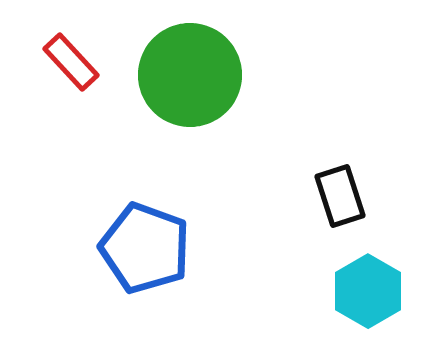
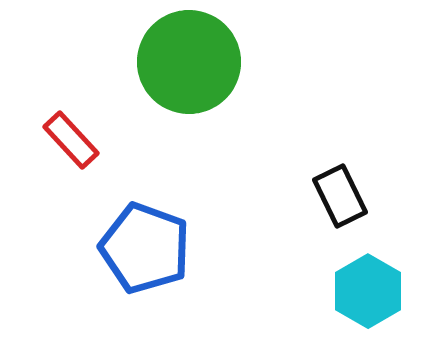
red rectangle: moved 78 px down
green circle: moved 1 px left, 13 px up
black rectangle: rotated 8 degrees counterclockwise
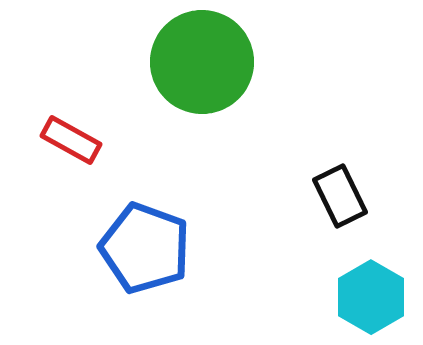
green circle: moved 13 px right
red rectangle: rotated 18 degrees counterclockwise
cyan hexagon: moved 3 px right, 6 px down
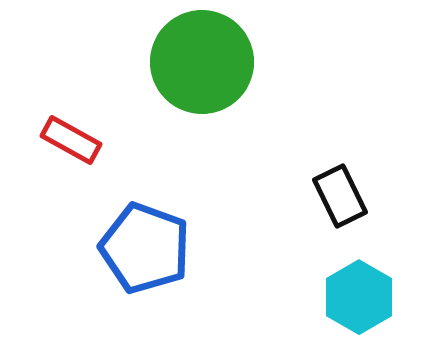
cyan hexagon: moved 12 px left
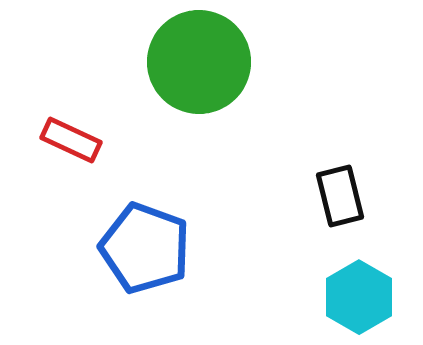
green circle: moved 3 px left
red rectangle: rotated 4 degrees counterclockwise
black rectangle: rotated 12 degrees clockwise
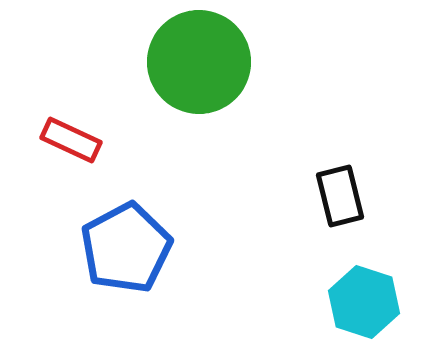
blue pentagon: moved 19 px left; rotated 24 degrees clockwise
cyan hexagon: moved 5 px right, 5 px down; rotated 12 degrees counterclockwise
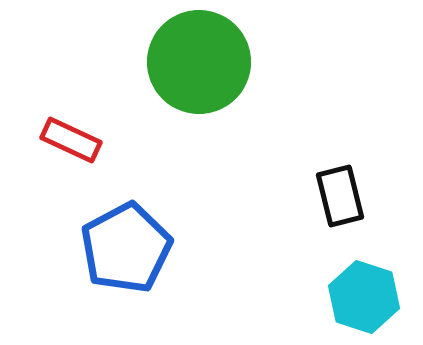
cyan hexagon: moved 5 px up
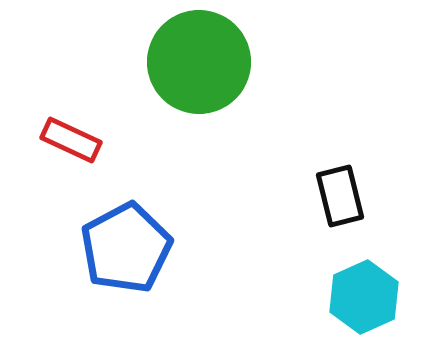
cyan hexagon: rotated 18 degrees clockwise
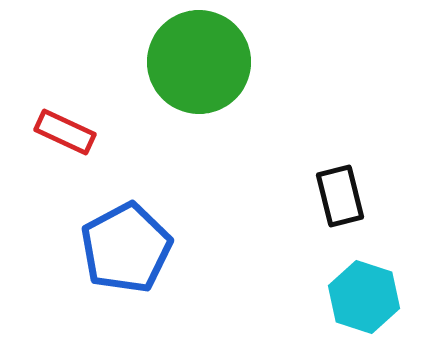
red rectangle: moved 6 px left, 8 px up
cyan hexagon: rotated 18 degrees counterclockwise
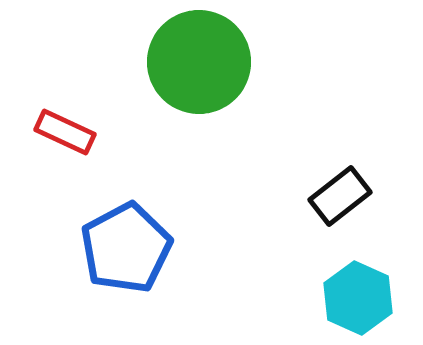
black rectangle: rotated 66 degrees clockwise
cyan hexagon: moved 6 px left, 1 px down; rotated 6 degrees clockwise
